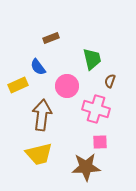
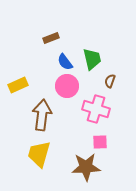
blue semicircle: moved 27 px right, 5 px up
yellow trapezoid: rotated 120 degrees clockwise
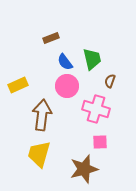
brown star: moved 2 px left, 2 px down; rotated 12 degrees counterclockwise
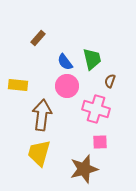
brown rectangle: moved 13 px left; rotated 28 degrees counterclockwise
yellow rectangle: rotated 30 degrees clockwise
yellow trapezoid: moved 1 px up
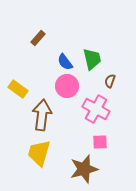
yellow rectangle: moved 4 px down; rotated 30 degrees clockwise
pink cross: rotated 12 degrees clockwise
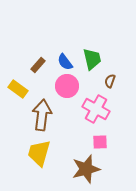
brown rectangle: moved 27 px down
brown star: moved 2 px right
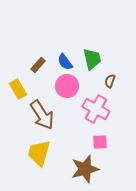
yellow rectangle: rotated 24 degrees clockwise
brown arrow: rotated 140 degrees clockwise
brown star: moved 1 px left
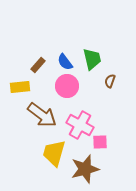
yellow rectangle: moved 2 px right, 2 px up; rotated 66 degrees counterclockwise
pink cross: moved 16 px left, 16 px down
brown arrow: rotated 20 degrees counterclockwise
yellow trapezoid: moved 15 px right
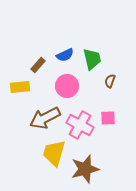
blue semicircle: moved 7 px up; rotated 78 degrees counterclockwise
brown arrow: moved 3 px right, 3 px down; rotated 116 degrees clockwise
pink square: moved 8 px right, 24 px up
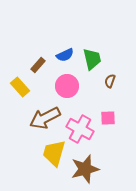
yellow rectangle: rotated 54 degrees clockwise
pink cross: moved 4 px down
